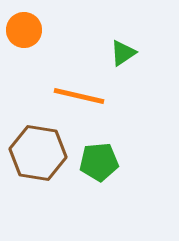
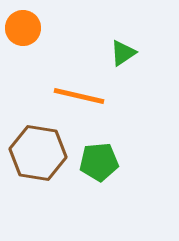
orange circle: moved 1 px left, 2 px up
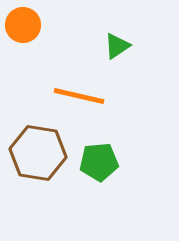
orange circle: moved 3 px up
green triangle: moved 6 px left, 7 px up
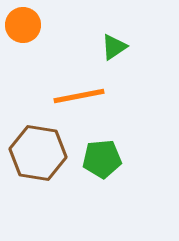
green triangle: moved 3 px left, 1 px down
orange line: rotated 24 degrees counterclockwise
green pentagon: moved 3 px right, 3 px up
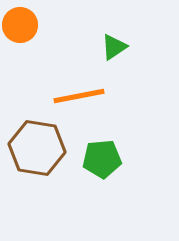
orange circle: moved 3 px left
brown hexagon: moved 1 px left, 5 px up
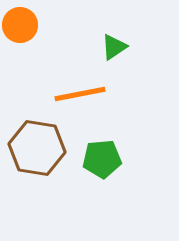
orange line: moved 1 px right, 2 px up
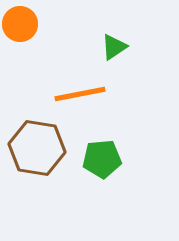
orange circle: moved 1 px up
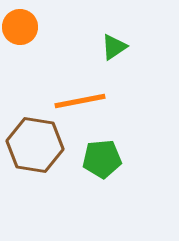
orange circle: moved 3 px down
orange line: moved 7 px down
brown hexagon: moved 2 px left, 3 px up
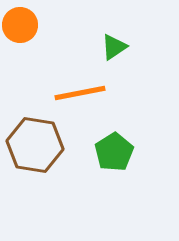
orange circle: moved 2 px up
orange line: moved 8 px up
green pentagon: moved 12 px right, 7 px up; rotated 27 degrees counterclockwise
